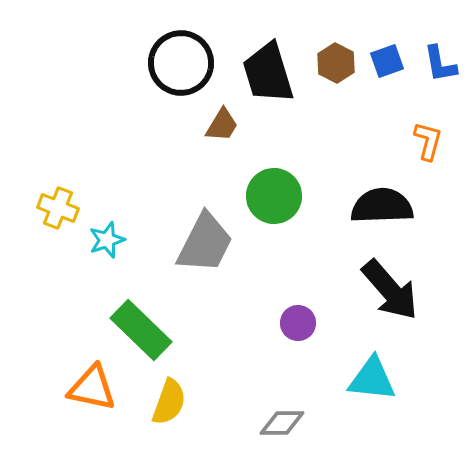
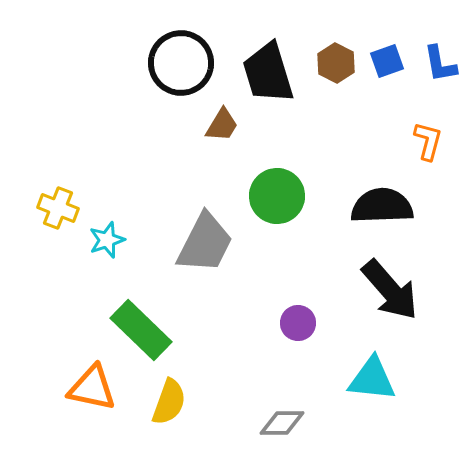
green circle: moved 3 px right
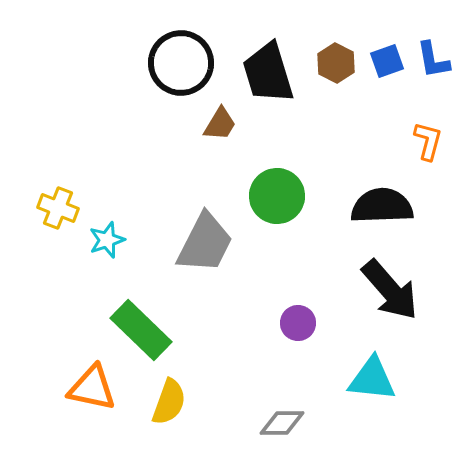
blue L-shape: moved 7 px left, 4 px up
brown trapezoid: moved 2 px left, 1 px up
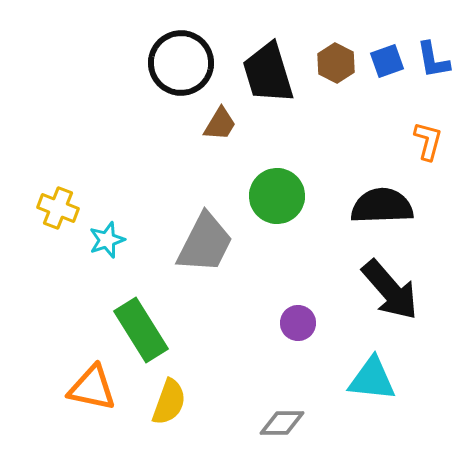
green rectangle: rotated 14 degrees clockwise
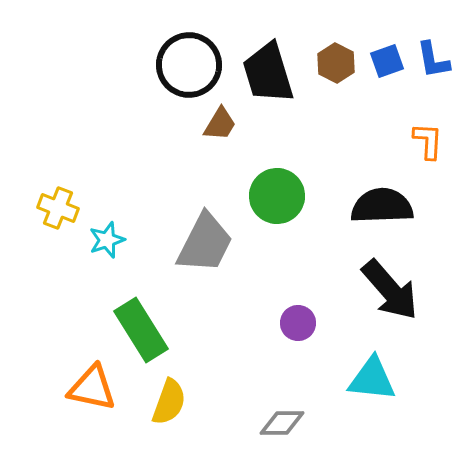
black circle: moved 8 px right, 2 px down
orange L-shape: rotated 12 degrees counterclockwise
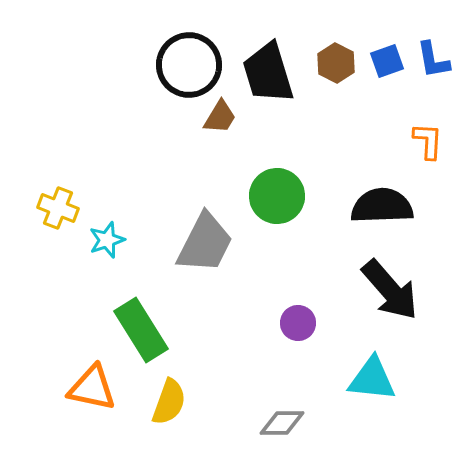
brown trapezoid: moved 7 px up
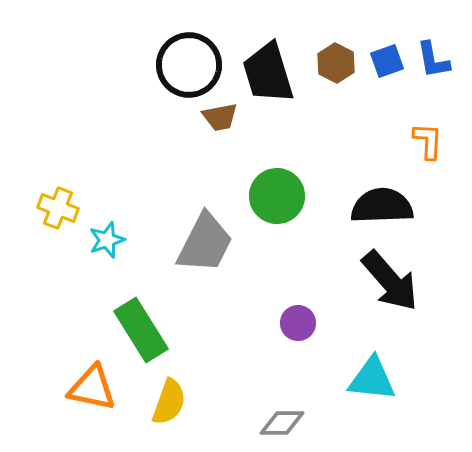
brown trapezoid: rotated 48 degrees clockwise
black arrow: moved 9 px up
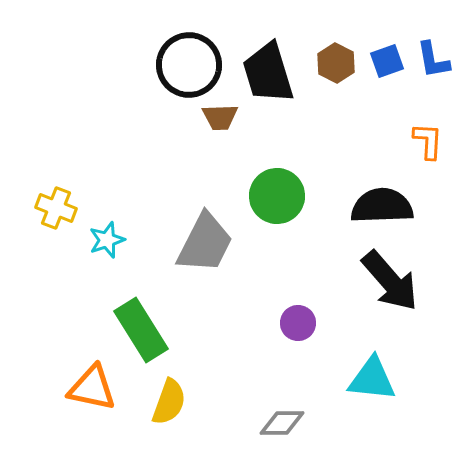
brown trapezoid: rotated 9 degrees clockwise
yellow cross: moved 2 px left
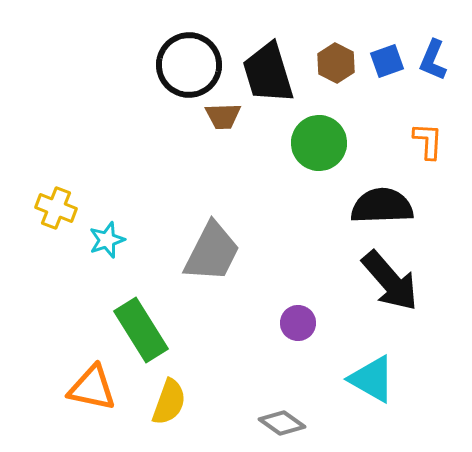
blue L-shape: rotated 33 degrees clockwise
brown trapezoid: moved 3 px right, 1 px up
green circle: moved 42 px right, 53 px up
gray trapezoid: moved 7 px right, 9 px down
cyan triangle: rotated 24 degrees clockwise
gray diamond: rotated 36 degrees clockwise
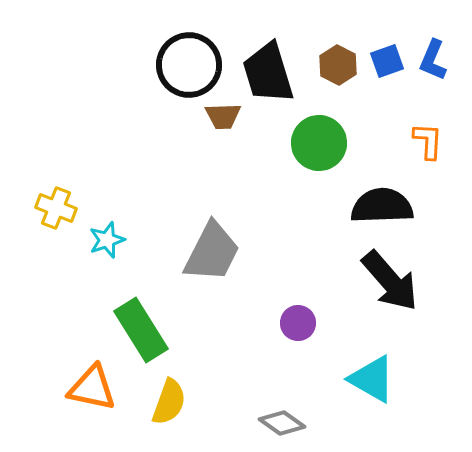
brown hexagon: moved 2 px right, 2 px down
